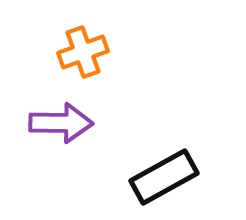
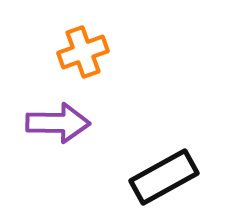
purple arrow: moved 3 px left
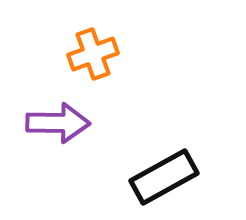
orange cross: moved 10 px right, 2 px down
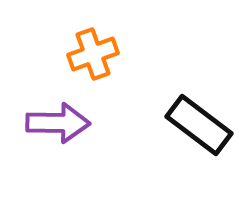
black rectangle: moved 35 px right, 52 px up; rotated 66 degrees clockwise
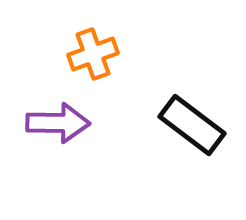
black rectangle: moved 7 px left
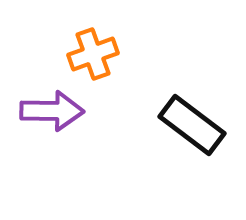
purple arrow: moved 6 px left, 12 px up
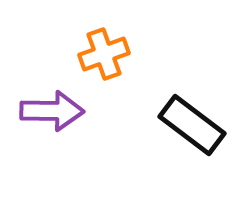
orange cross: moved 11 px right
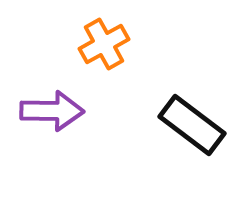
orange cross: moved 10 px up; rotated 9 degrees counterclockwise
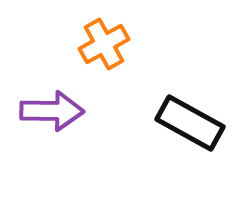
black rectangle: moved 2 px left, 2 px up; rotated 8 degrees counterclockwise
